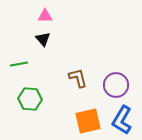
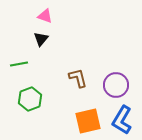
pink triangle: rotated 21 degrees clockwise
black triangle: moved 2 px left; rotated 21 degrees clockwise
green hexagon: rotated 25 degrees counterclockwise
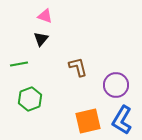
brown L-shape: moved 11 px up
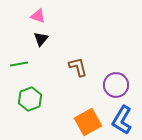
pink triangle: moved 7 px left
orange square: moved 1 px down; rotated 16 degrees counterclockwise
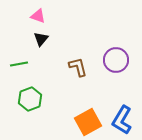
purple circle: moved 25 px up
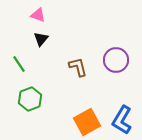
pink triangle: moved 1 px up
green line: rotated 66 degrees clockwise
orange square: moved 1 px left
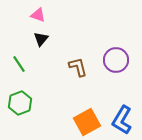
green hexagon: moved 10 px left, 4 px down
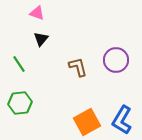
pink triangle: moved 1 px left, 2 px up
green hexagon: rotated 15 degrees clockwise
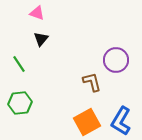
brown L-shape: moved 14 px right, 15 px down
blue L-shape: moved 1 px left, 1 px down
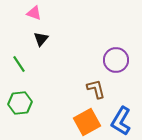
pink triangle: moved 3 px left
brown L-shape: moved 4 px right, 7 px down
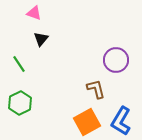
green hexagon: rotated 20 degrees counterclockwise
